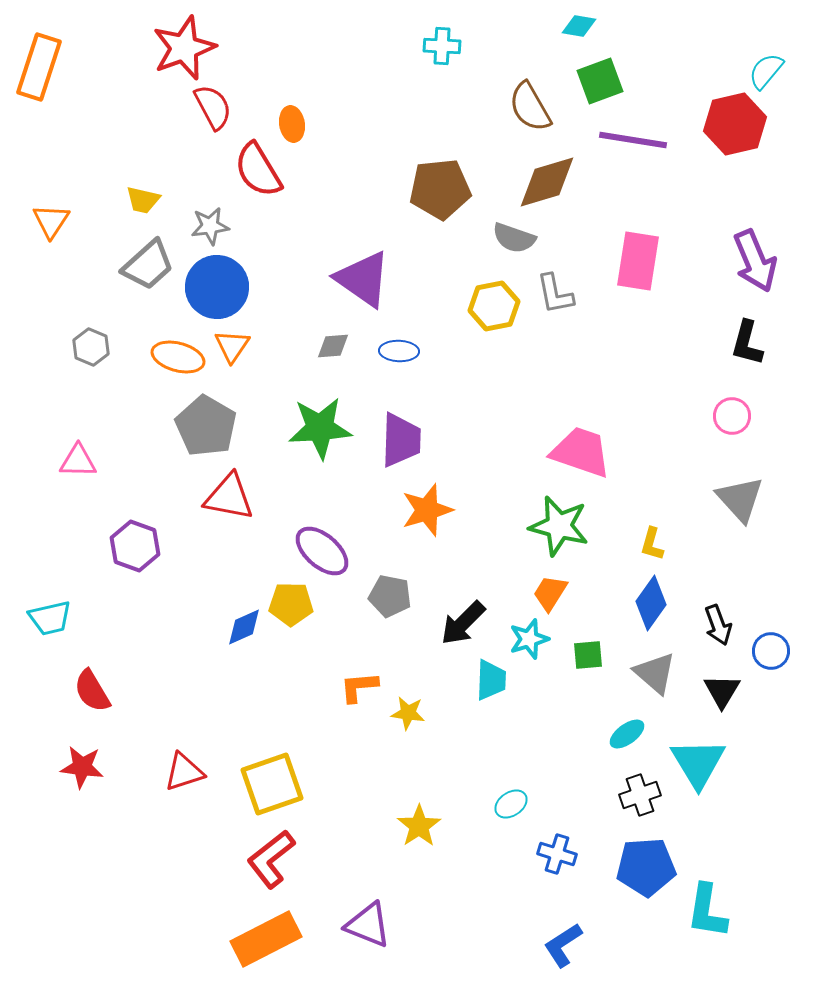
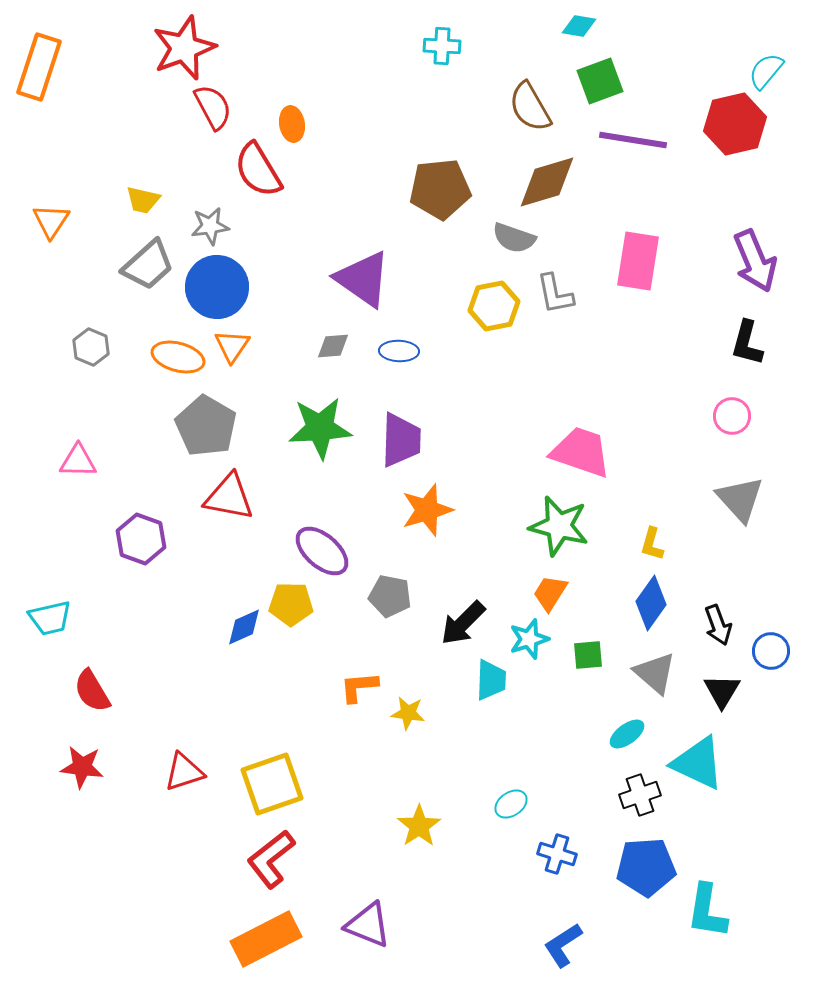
purple hexagon at (135, 546): moved 6 px right, 7 px up
cyan triangle at (698, 763): rotated 34 degrees counterclockwise
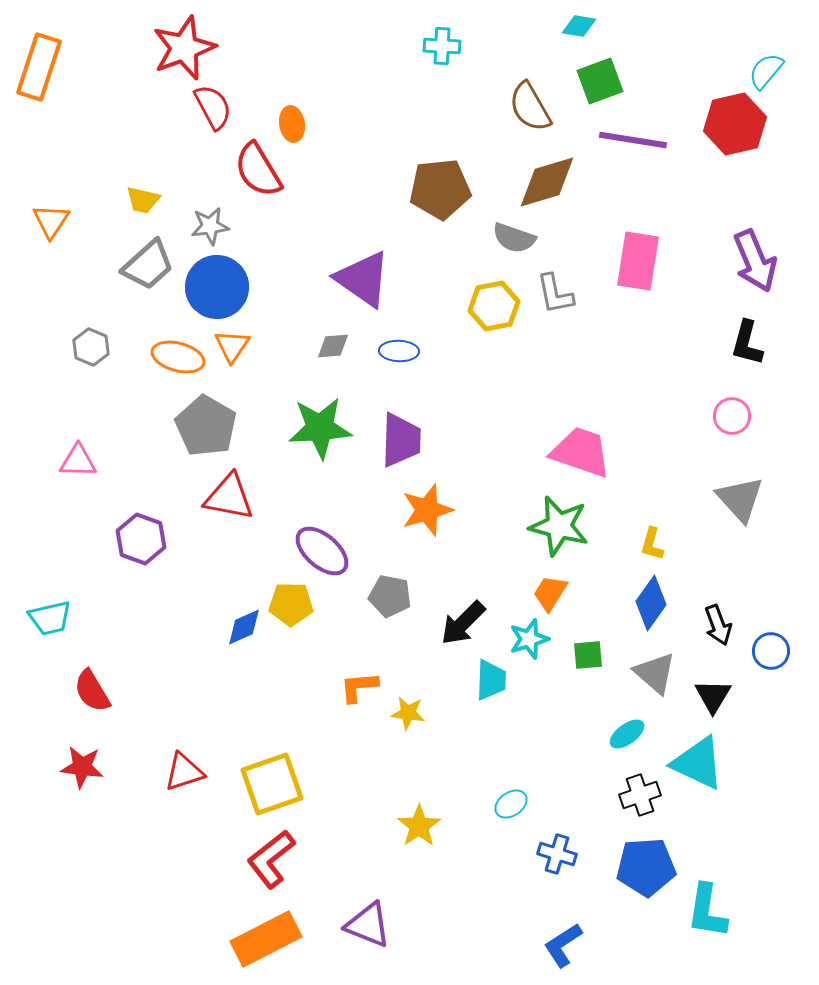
black triangle at (722, 691): moved 9 px left, 5 px down
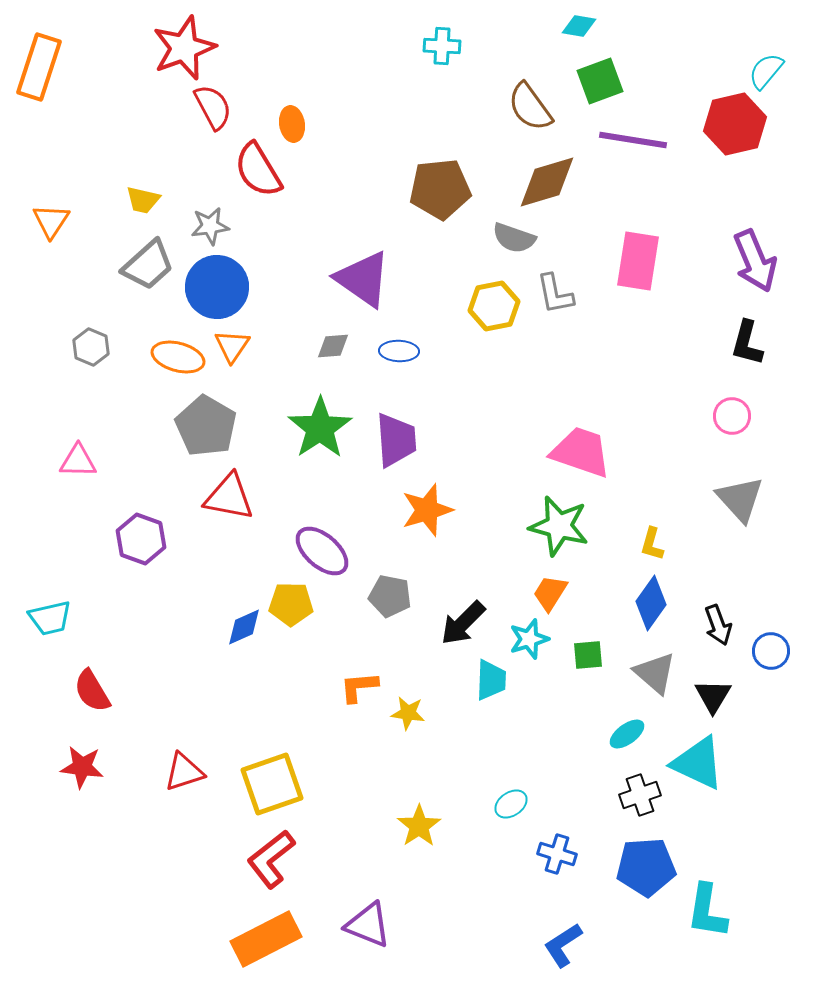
brown semicircle at (530, 107): rotated 6 degrees counterclockwise
green star at (320, 428): rotated 30 degrees counterclockwise
purple trapezoid at (401, 440): moved 5 px left; rotated 6 degrees counterclockwise
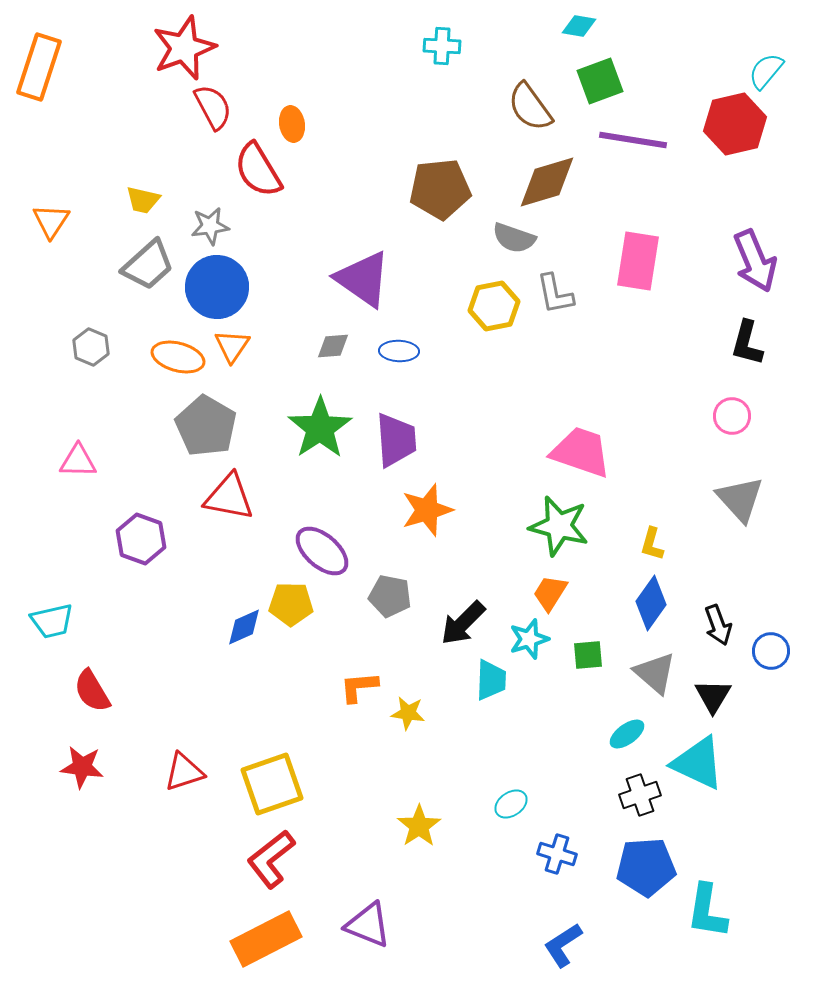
cyan trapezoid at (50, 618): moved 2 px right, 3 px down
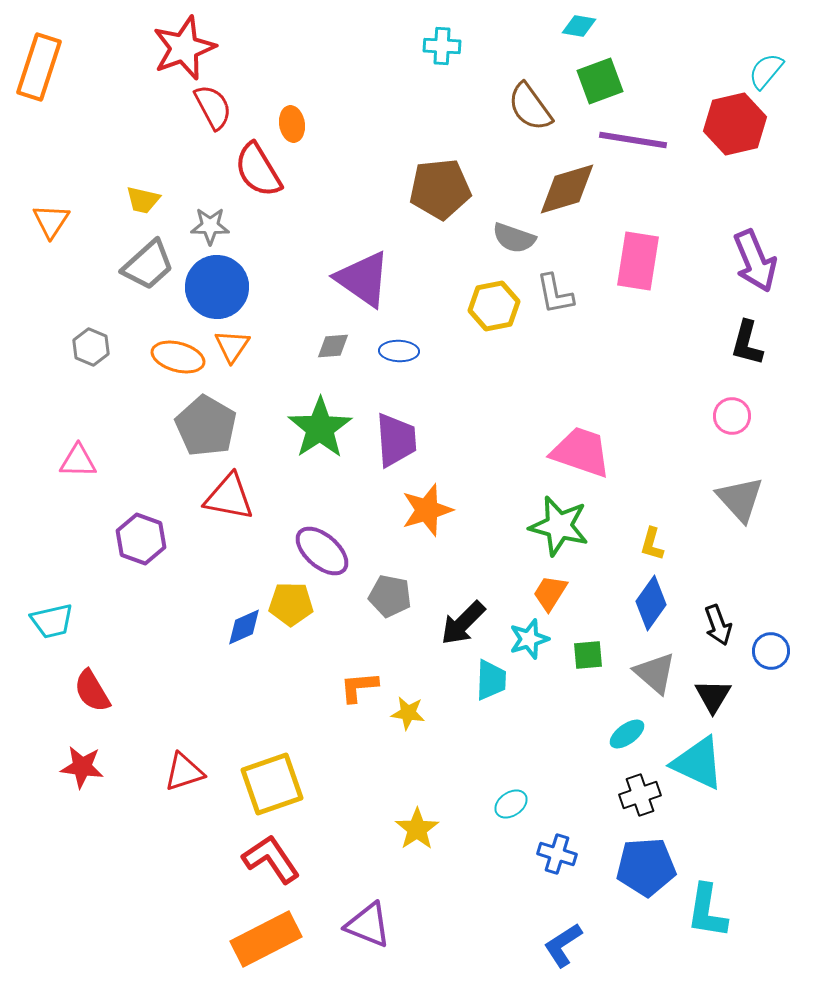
brown diamond at (547, 182): moved 20 px right, 7 px down
gray star at (210, 226): rotated 9 degrees clockwise
yellow star at (419, 826): moved 2 px left, 3 px down
red L-shape at (271, 859): rotated 94 degrees clockwise
